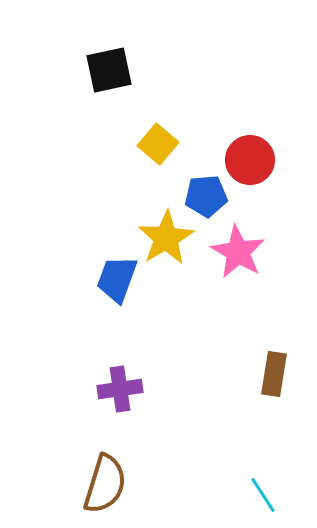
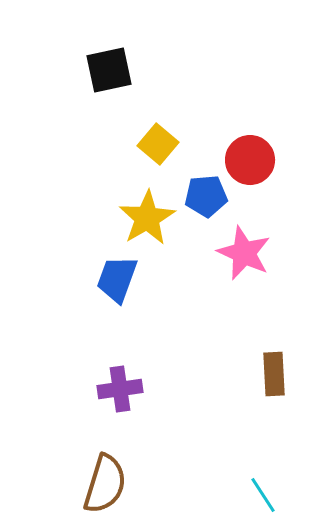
yellow star: moved 19 px left, 20 px up
pink star: moved 6 px right, 1 px down; rotated 6 degrees counterclockwise
brown rectangle: rotated 12 degrees counterclockwise
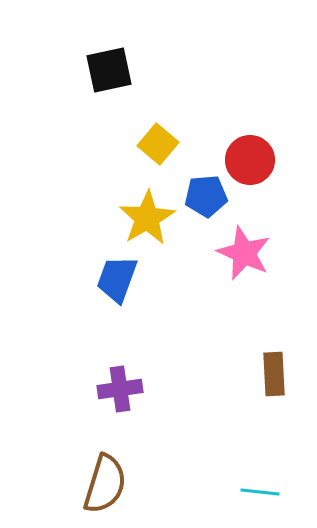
cyan line: moved 3 px left, 3 px up; rotated 51 degrees counterclockwise
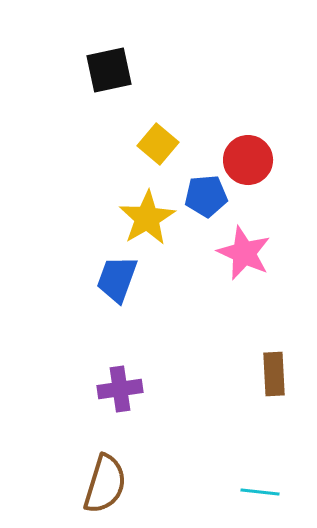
red circle: moved 2 px left
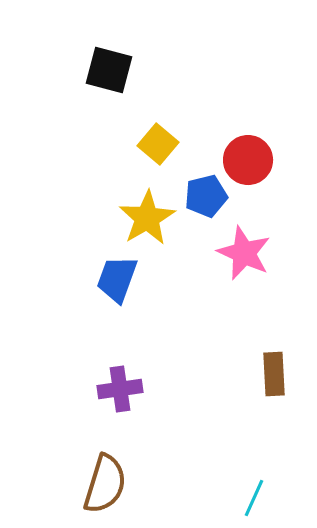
black square: rotated 27 degrees clockwise
blue pentagon: rotated 9 degrees counterclockwise
cyan line: moved 6 px left, 6 px down; rotated 72 degrees counterclockwise
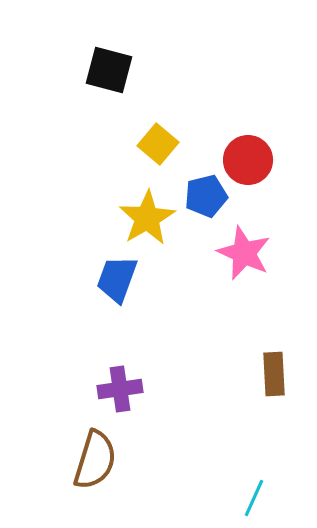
brown semicircle: moved 10 px left, 24 px up
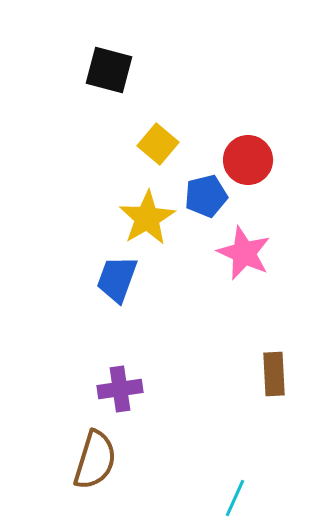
cyan line: moved 19 px left
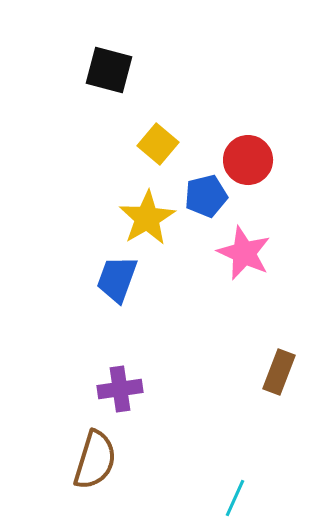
brown rectangle: moved 5 px right, 2 px up; rotated 24 degrees clockwise
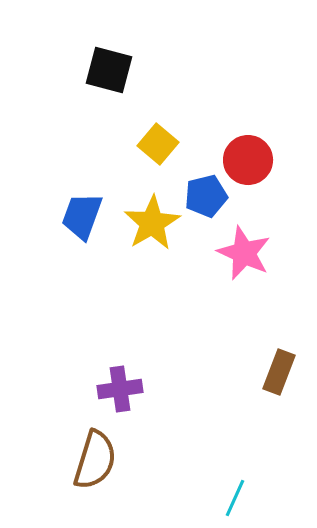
yellow star: moved 5 px right, 5 px down
blue trapezoid: moved 35 px left, 63 px up
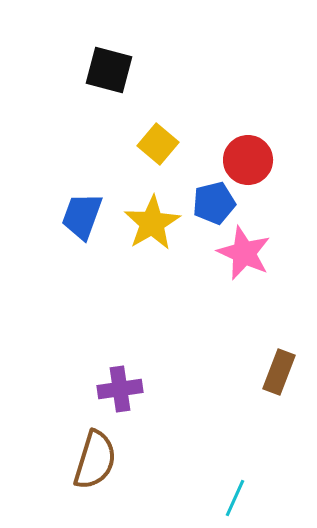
blue pentagon: moved 8 px right, 7 px down
